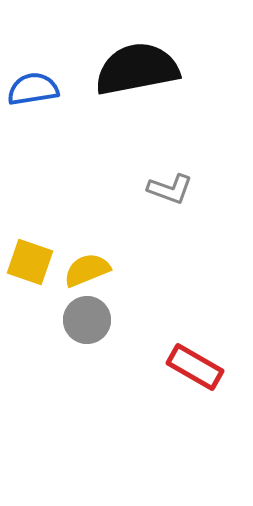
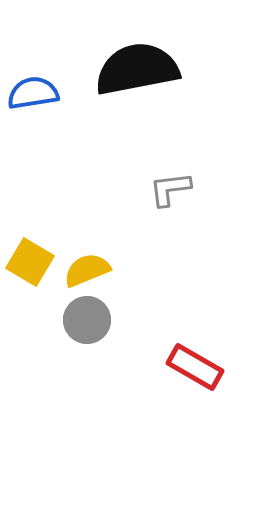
blue semicircle: moved 4 px down
gray L-shape: rotated 153 degrees clockwise
yellow square: rotated 12 degrees clockwise
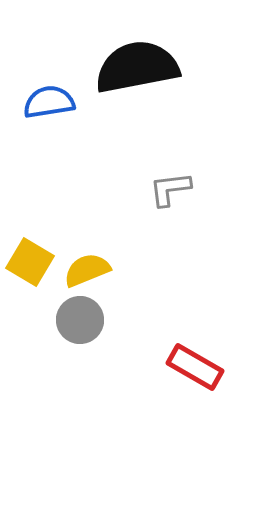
black semicircle: moved 2 px up
blue semicircle: moved 16 px right, 9 px down
gray circle: moved 7 px left
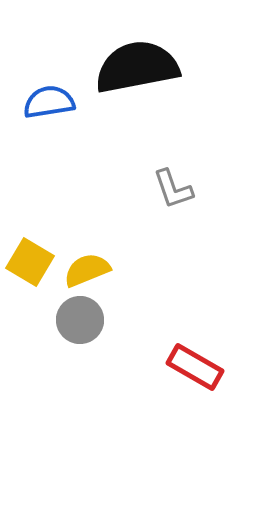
gray L-shape: moved 3 px right; rotated 102 degrees counterclockwise
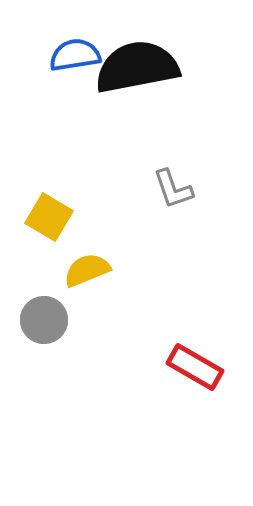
blue semicircle: moved 26 px right, 47 px up
yellow square: moved 19 px right, 45 px up
gray circle: moved 36 px left
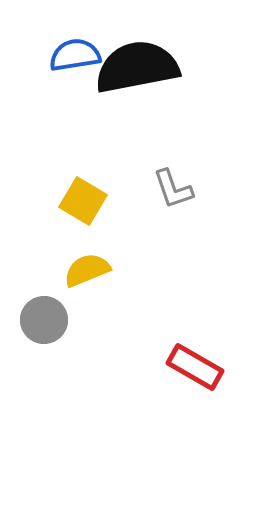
yellow square: moved 34 px right, 16 px up
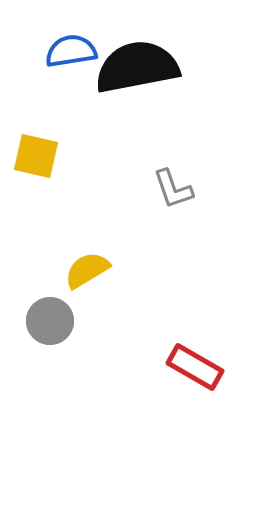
blue semicircle: moved 4 px left, 4 px up
yellow square: moved 47 px left, 45 px up; rotated 18 degrees counterclockwise
yellow semicircle: rotated 9 degrees counterclockwise
gray circle: moved 6 px right, 1 px down
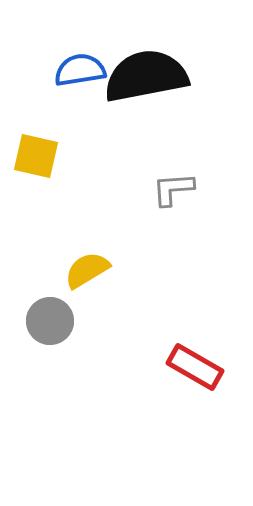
blue semicircle: moved 9 px right, 19 px down
black semicircle: moved 9 px right, 9 px down
gray L-shape: rotated 105 degrees clockwise
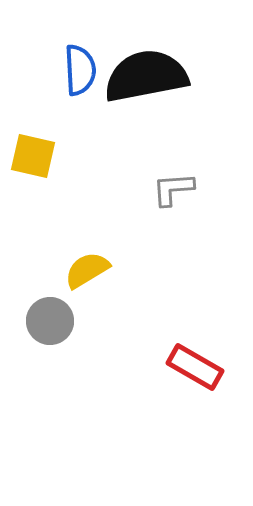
blue semicircle: rotated 96 degrees clockwise
yellow square: moved 3 px left
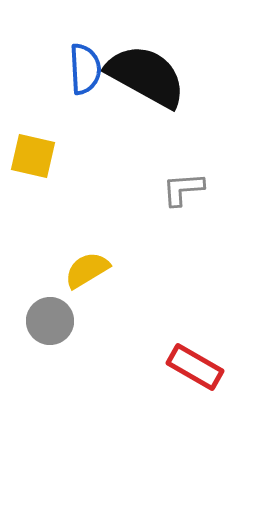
blue semicircle: moved 5 px right, 1 px up
black semicircle: rotated 40 degrees clockwise
gray L-shape: moved 10 px right
